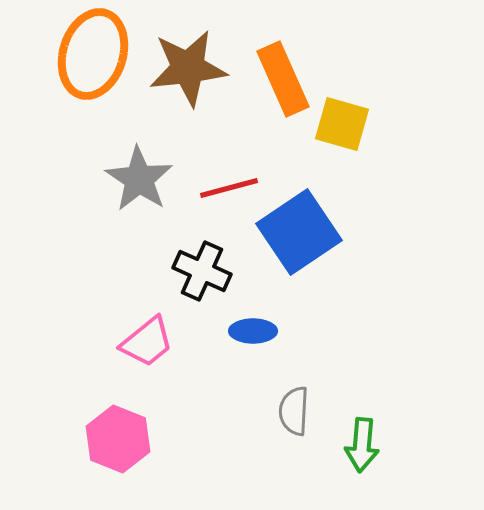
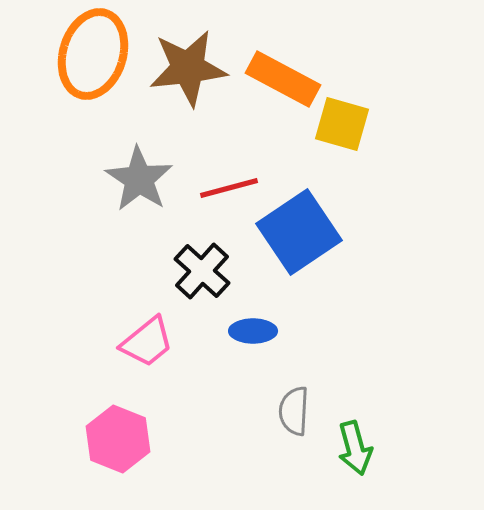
orange rectangle: rotated 38 degrees counterclockwise
black cross: rotated 18 degrees clockwise
green arrow: moved 7 px left, 3 px down; rotated 20 degrees counterclockwise
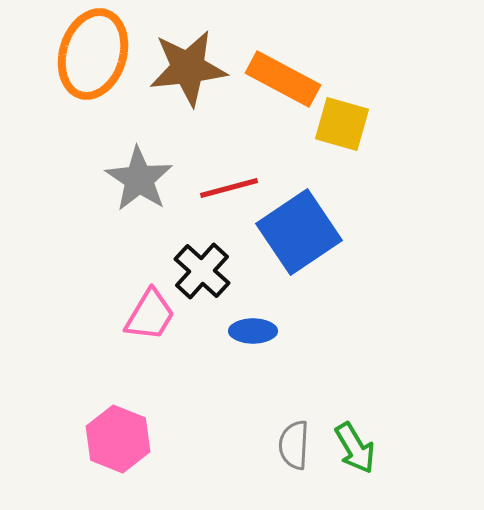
pink trapezoid: moved 3 px right, 27 px up; rotated 20 degrees counterclockwise
gray semicircle: moved 34 px down
green arrow: rotated 16 degrees counterclockwise
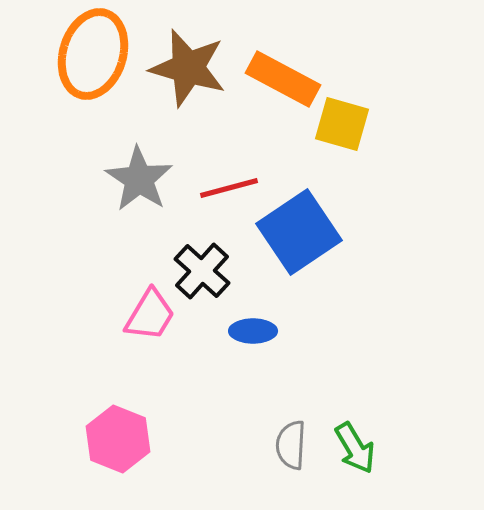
brown star: rotated 22 degrees clockwise
gray semicircle: moved 3 px left
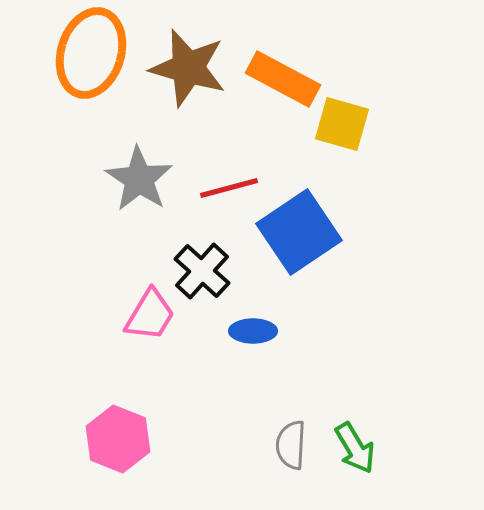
orange ellipse: moved 2 px left, 1 px up
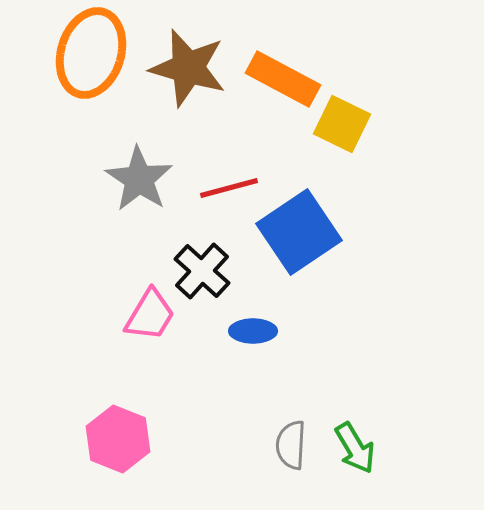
yellow square: rotated 10 degrees clockwise
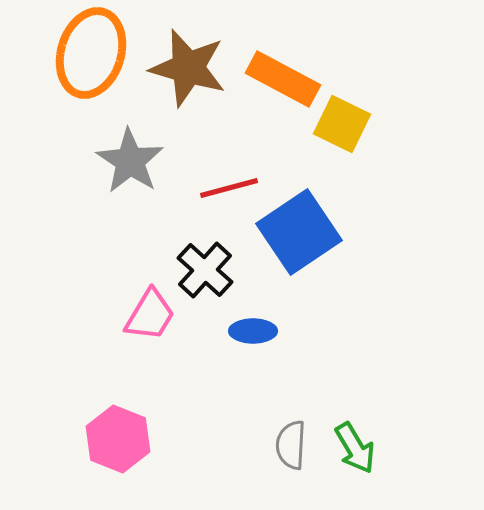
gray star: moved 9 px left, 18 px up
black cross: moved 3 px right, 1 px up
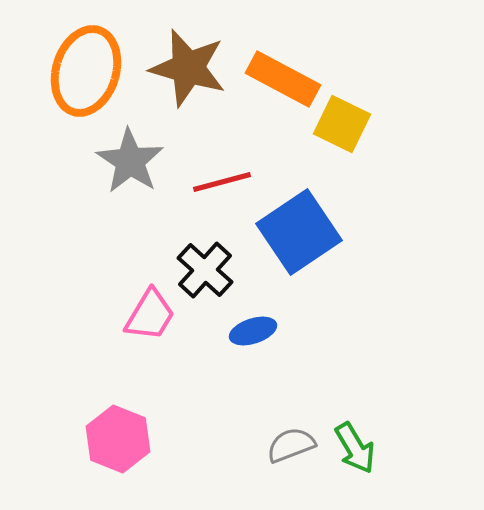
orange ellipse: moved 5 px left, 18 px down
red line: moved 7 px left, 6 px up
blue ellipse: rotated 18 degrees counterclockwise
gray semicircle: rotated 66 degrees clockwise
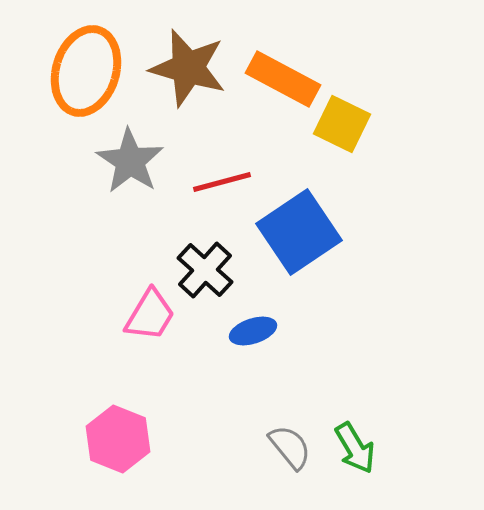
gray semicircle: moved 1 px left, 2 px down; rotated 72 degrees clockwise
